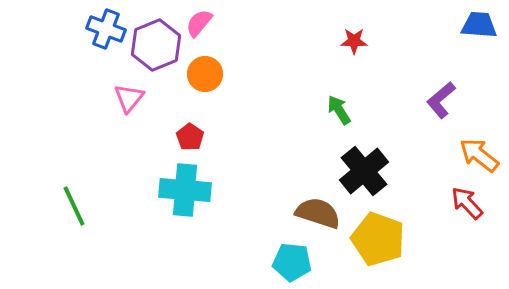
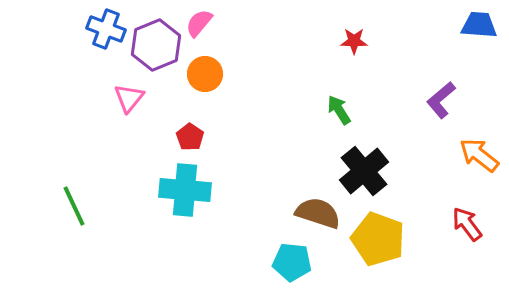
red arrow: moved 21 px down; rotated 6 degrees clockwise
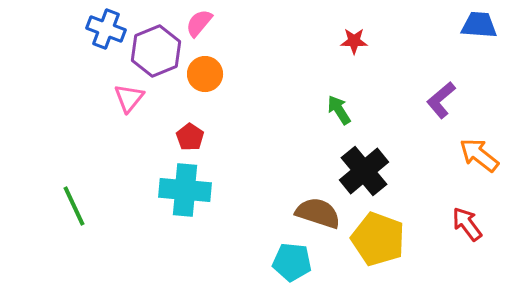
purple hexagon: moved 6 px down
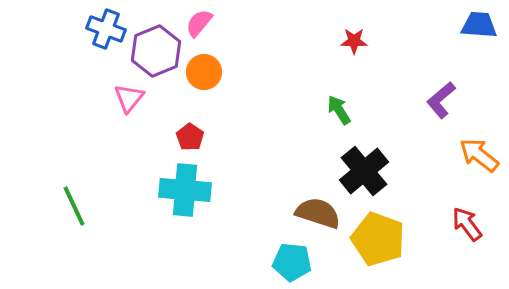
orange circle: moved 1 px left, 2 px up
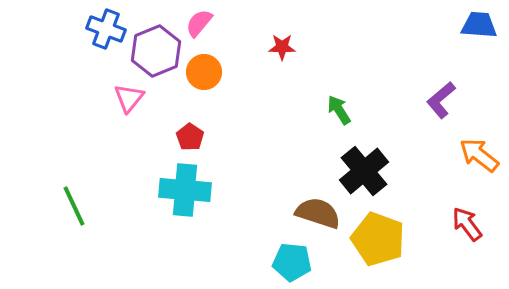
red star: moved 72 px left, 6 px down
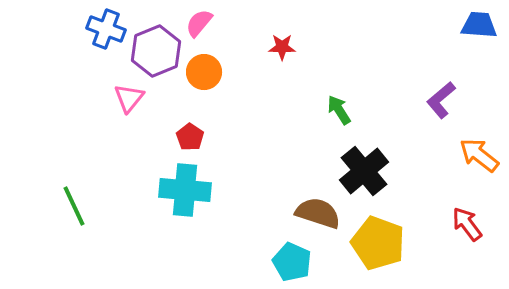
yellow pentagon: moved 4 px down
cyan pentagon: rotated 18 degrees clockwise
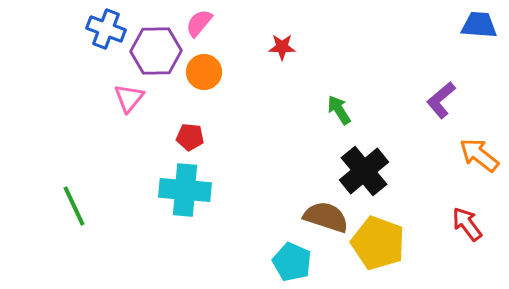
purple hexagon: rotated 21 degrees clockwise
red pentagon: rotated 28 degrees counterclockwise
brown semicircle: moved 8 px right, 4 px down
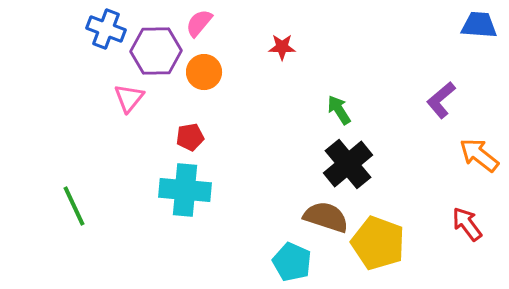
red pentagon: rotated 16 degrees counterclockwise
black cross: moved 16 px left, 7 px up
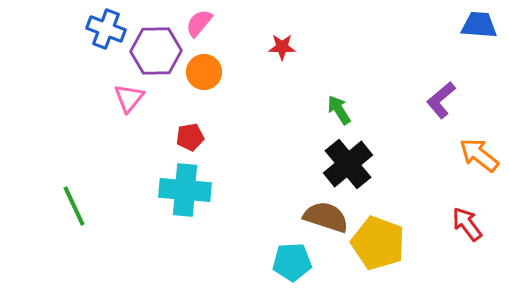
cyan pentagon: rotated 27 degrees counterclockwise
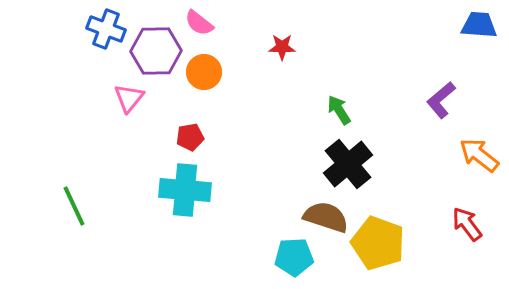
pink semicircle: rotated 92 degrees counterclockwise
cyan pentagon: moved 2 px right, 5 px up
